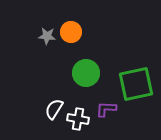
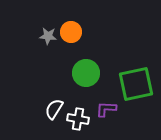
gray star: moved 1 px right
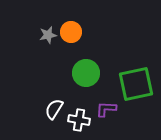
gray star: moved 1 px up; rotated 18 degrees counterclockwise
white cross: moved 1 px right, 1 px down
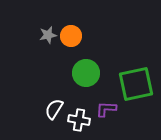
orange circle: moved 4 px down
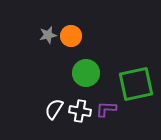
white cross: moved 1 px right, 9 px up
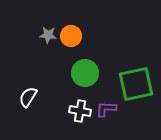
gray star: rotated 18 degrees clockwise
green circle: moved 1 px left
white semicircle: moved 26 px left, 12 px up
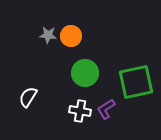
green square: moved 2 px up
purple L-shape: rotated 35 degrees counterclockwise
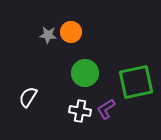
orange circle: moved 4 px up
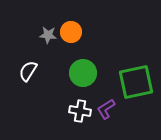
green circle: moved 2 px left
white semicircle: moved 26 px up
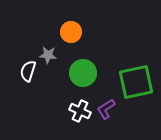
gray star: moved 20 px down
white semicircle: rotated 15 degrees counterclockwise
white cross: rotated 15 degrees clockwise
